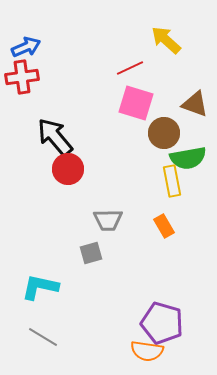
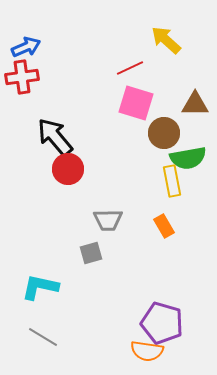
brown triangle: rotated 20 degrees counterclockwise
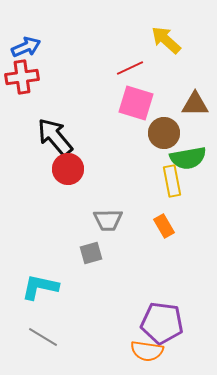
purple pentagon: rotated 9 degrees counterclockwise
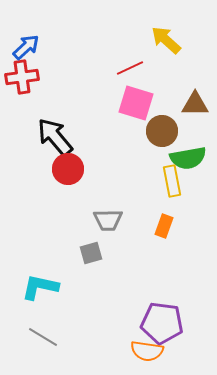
blue arrow: rotated 20 degrees counterclockwise
brown circle: moved 2 px left, 2 px up
orange rectangle: rotated 50 degrees clockwise
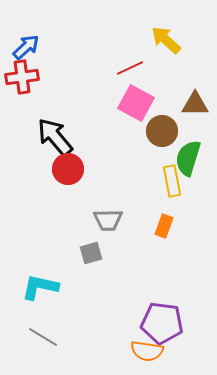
pink square: rotated 12 degrees clockwise
green semicircle: rotated 117 degrees clockwise
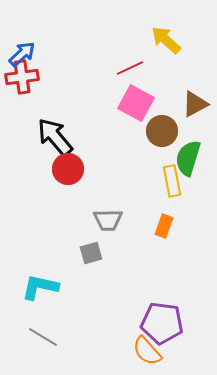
blue arrow: moved 4 px left, 7 px down
brown triangle: rotated 28 degrees counterclockwise
orange semicircle: rotated 40 degrees clockwise
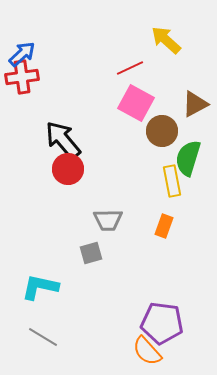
black arrow: moved 8 px right, 3 px down
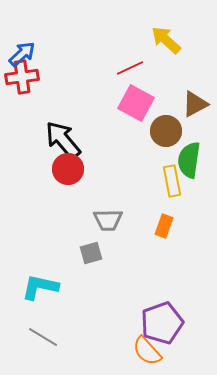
brown circle: moved 4 px right
green semicircle: moved 1 px right, 2 px down; rotated 9 degrees counterclockwise
purple pentagon: rotated 27 degrees counterclockwise
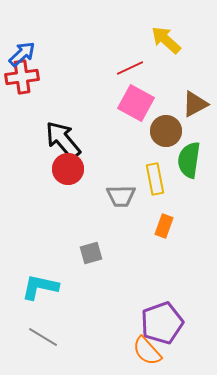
yellow rectangle: moved 17 px left, 2 px up
gray trapezoid: moved 13 px right, 24 px up
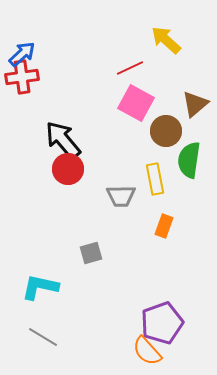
brown triangle: rotated 12 degrees counterclockwise
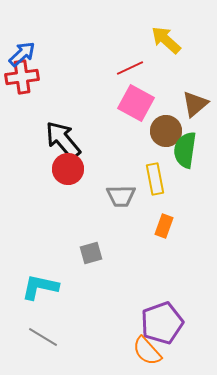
green semicircle: moved 4 px left, 10 px up
